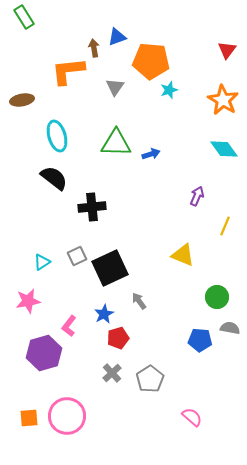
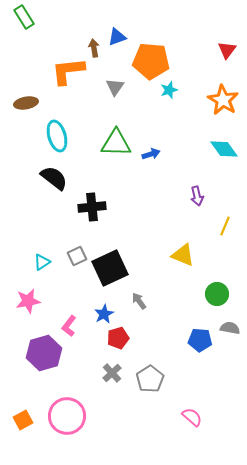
brown ellipse: moved 4 px right, 3 px down
purple arrow: rotated 144 degrees clockwise
green circle: moved 3 px up
orange square: moved 6 px left, 2 px down; rotated 24 degrees counterclockwise
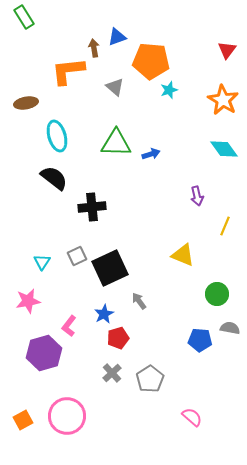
gray triangle: rotated 24 degrees counterclockwise
cyan triangle: rotated 24 degrees counterclockwise
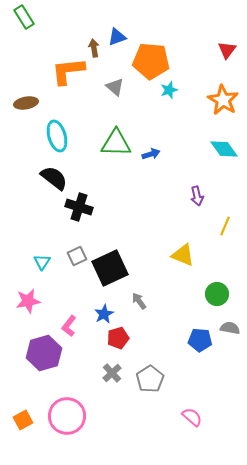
black cross: moved 13 px left; rotated 24 degrees clockwise
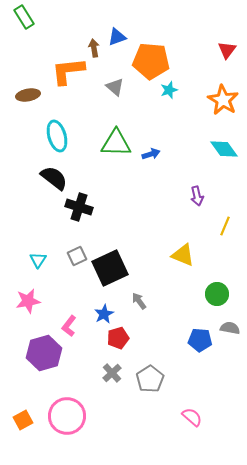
brown ellipse: moved 2 px right, 8 px up
cyan triangle: moved 4 px left, 2 px up
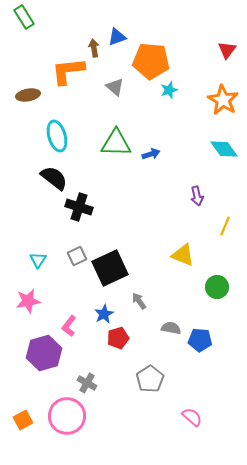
green circle: moved 7 px up
gray semicircle: moved 59 px left
gray cross: moved 25 px left, 10 px down; rotated 18 degrees counterclockwise
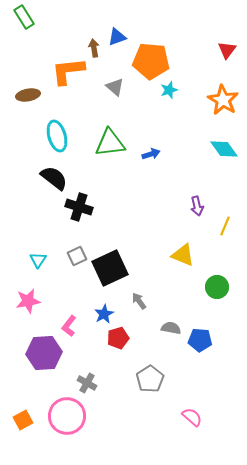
green triangle: moved 6 px left; rotated 8 degrees counterclockwise
purple arrow: moved 10 px down
purple hexagon: rotated 12 degrees clockwise
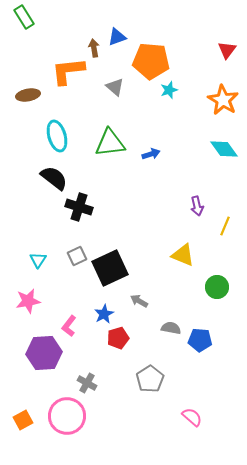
gray arrow: rotated 24 degrees counterclockwise
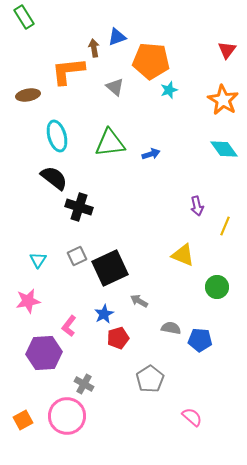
gray cross: moved 3 px left, 1 px down
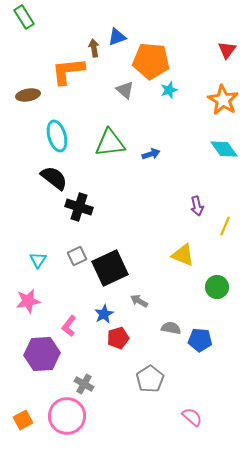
gray triangle: moved 10 px right, 3 px down
purple hexagon: moved 2 px left, 1 px down
